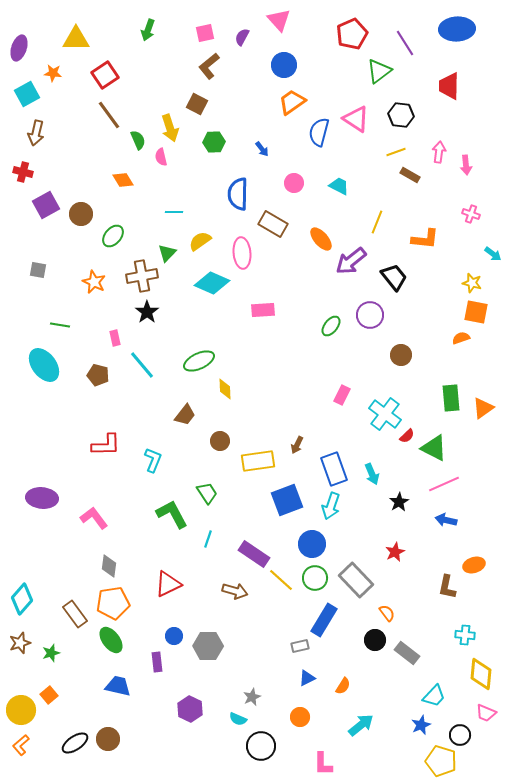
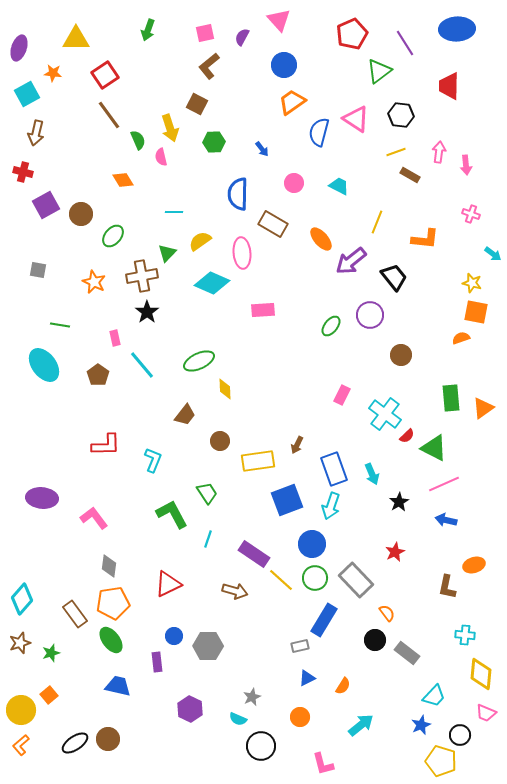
brown pentagon at (98, 375): rotated 20 degrees clockwise
pink L-shape at (323, 764): rotated 15 degrees counterclockwise
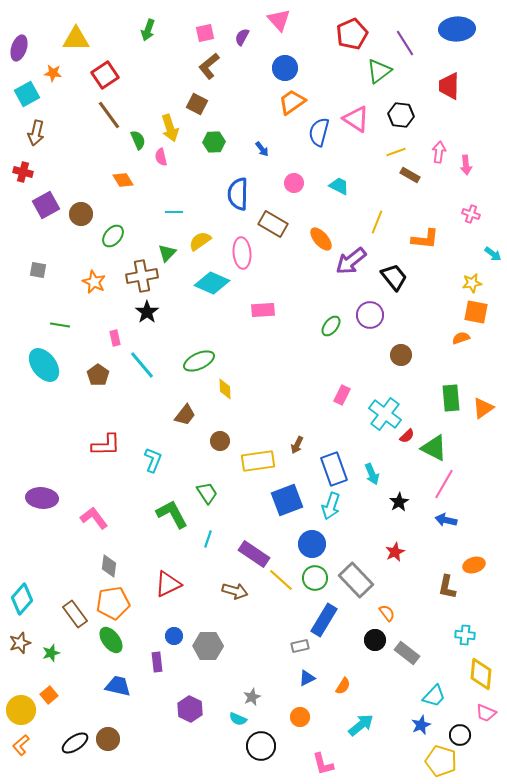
blue circle at (284, 65): moved 1 px right, 3 px down
yellow star at (472, 283): rotated 24 degrees counterclockwise
pink line at (444, 484): rotated 36 degrees counterclockwise
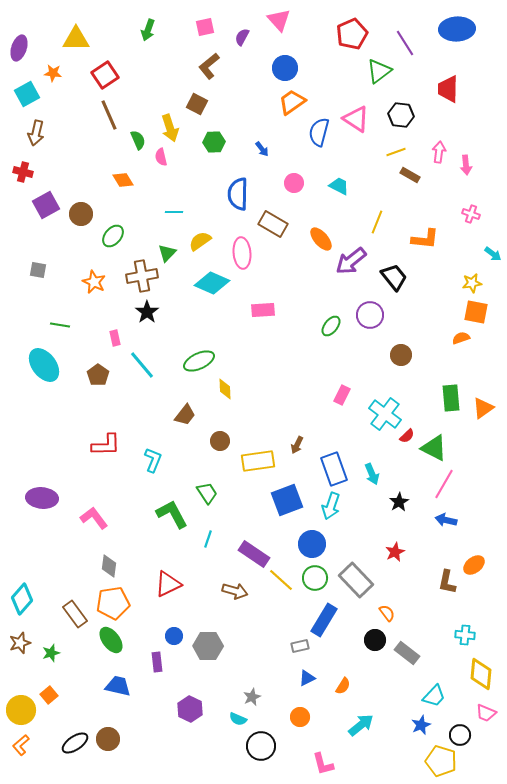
pink square at (205, 33): moved 6 px up
red trapezoid at (449, 86): moved 1 px left, 3 px down
brown line at (109, 115): rotated 12 degrees clockwise
orange ellipse at (474, 565): rotated 20 degrees counterclockwise
brown L-shape at (447, 587): moved 5 px up
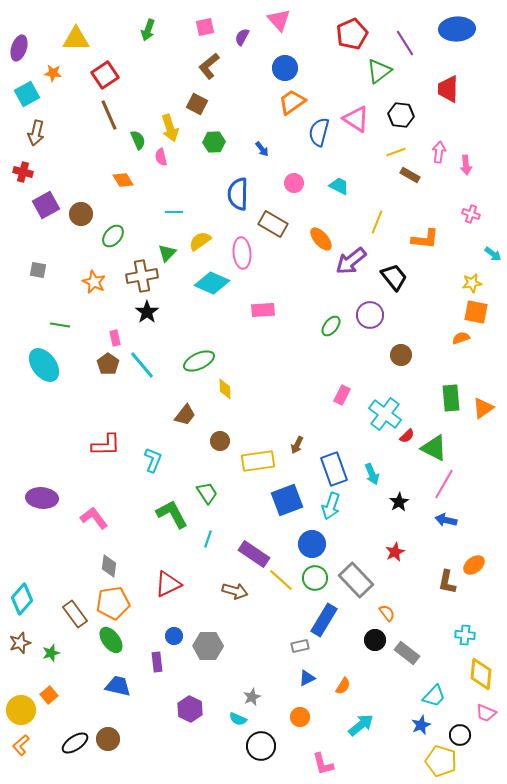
brown pentagon at (98, 375): moved 10 px right, 11 px up
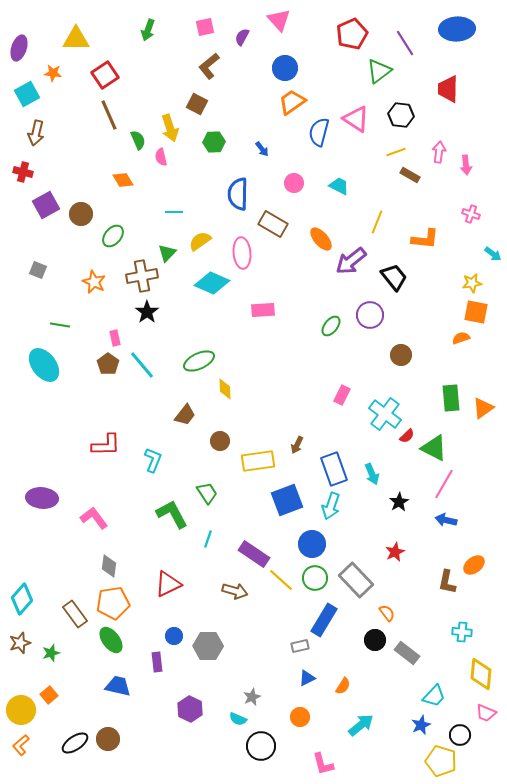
gray square at (38, 270): rotated 12 degrees clockwise
cyan cross at (465, 635): moved 3 px left, 3 px up
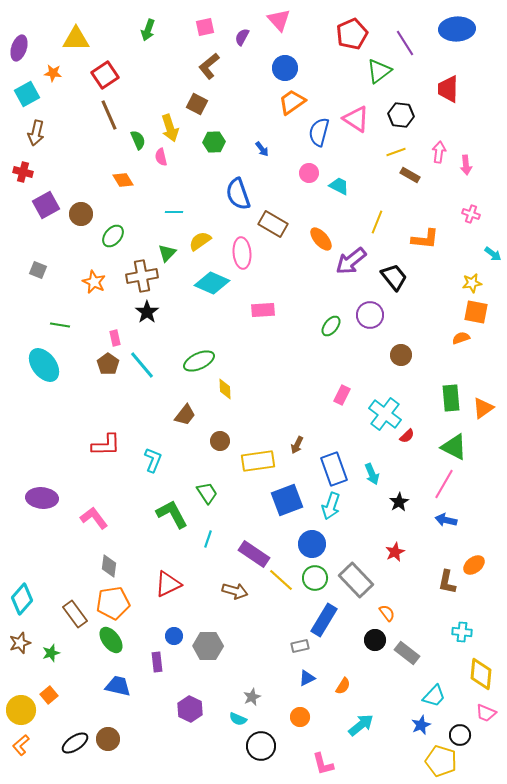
pink circle at (294, 183): moved 15 px right, 10 px up
blue semicircle at (238, 194): rotated 20 degrees counterclockwise
green triangle at (434, 448): moved 20 px right, 1 px up
